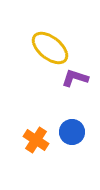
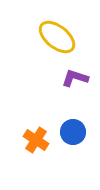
yellow ellipse: moved 7 px right, 11 px up
blue circle: moved 1 px right
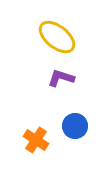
purple L-shape: moved 14 px left
blue circle: moved 2 px right, 6 px up
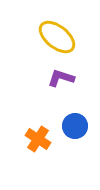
orange cross: moved 2 px right, 1 px up
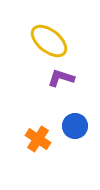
yellow ellipse: moved 8 px left, 4 px down
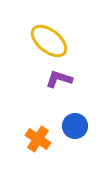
purple L-shape: moved 2 px left, 1 px down
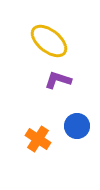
purple L-shape: moved 1 px left, 1 px down
blue circle: moved 2 px right
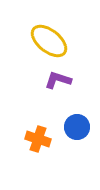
blue circle: moved 1 px down
orange cross: rotated 15 degrees counterclockwise
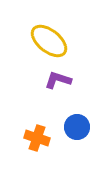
orange cross: moved 1 px left, 1 px up
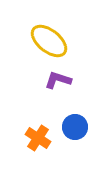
blue circle: moved 2 px left
orange cross: moved 1 px right; rotated 15 degrees clockwise
